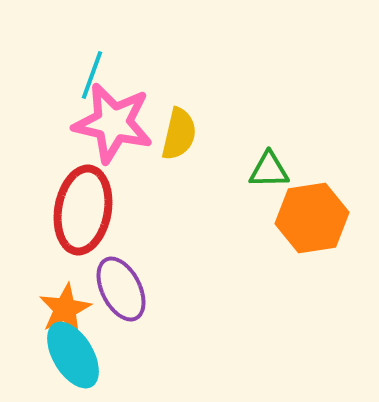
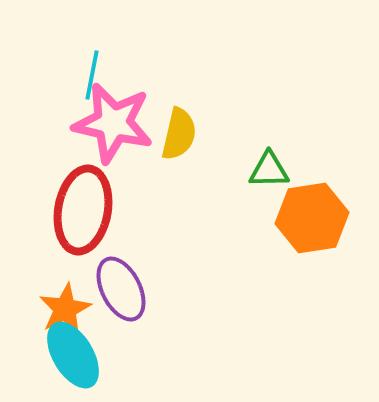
cyan line: rotated 9 degrees counterclockwise
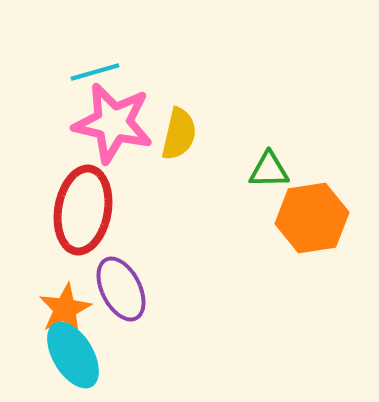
cyan line: moved 3 px right, 3 px up; rotated 63 degrees clockwise
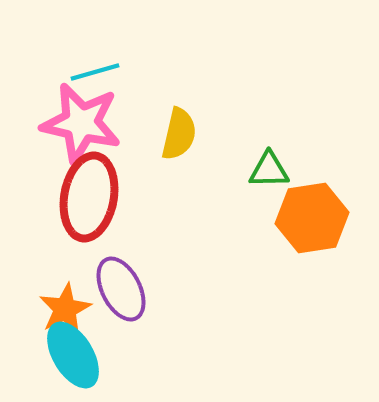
pink star: moved 32 px left
red ellipse: moved 6 px right, 13 px up
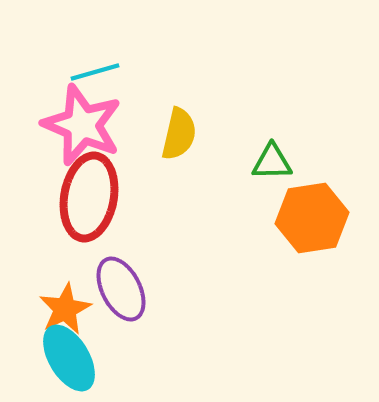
pink star: moved 1 px right, 2 px down; rotated 10 degrees clockwise
green triangle: moved 3 px right, 8 px up
cyan ellipse: moved 4 px left, 3 px down
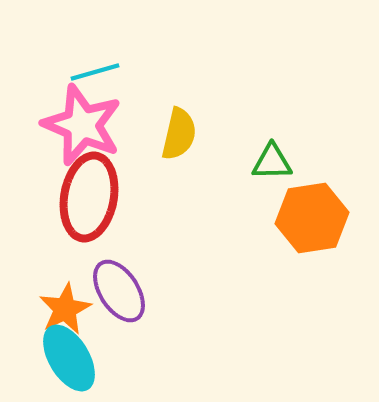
purple ellipse: moved 2 px left, 2 px down; rotated 6 degrees counterclockwise
